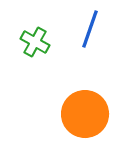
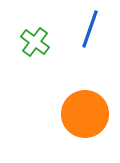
green cross: rotated 8 degrees clockwise
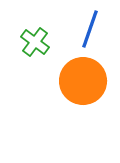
orange circle: moved 2 px left, 33 px up
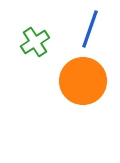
green cross: rotated 20 degrees clockwise
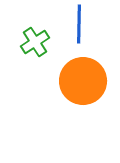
blue line: moved 11 px left, 5 px up; rotated 18 degrees counterclockwise
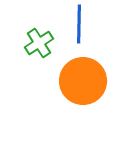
green cross: moved 4 px right, 1 px down
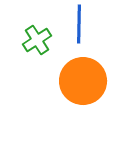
green cross: moved 2 px left, 3 px up
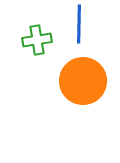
green cross: rotated 24 degrees clockwise
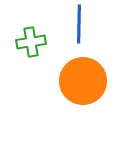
green cross: moved 6 px left, 2 px down
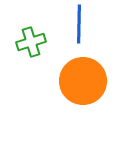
green cross: rotated 8 degrees counterclockwise
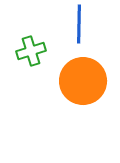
green cross: moved 9 px down
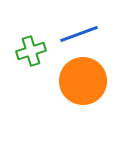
blue line: moved 10 px down; rotated 69 degrees clockwise
